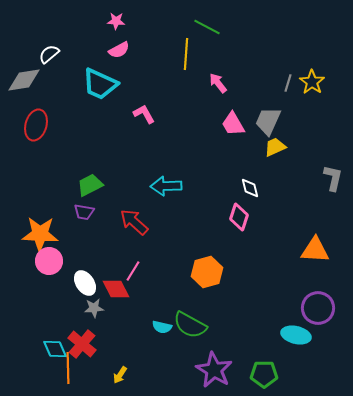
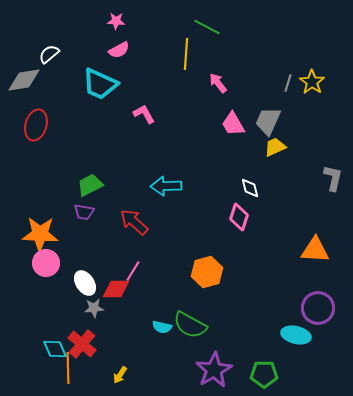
pink circle: moved 3 px left, 2 px down
red diamond: rotated 64 degrees counterclockwise
purple star: rotated 12 degrees clockwise
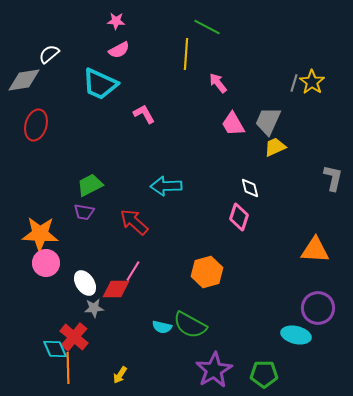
gray line: moved 6 px right
red cross: moved 8 px left, 7 px up
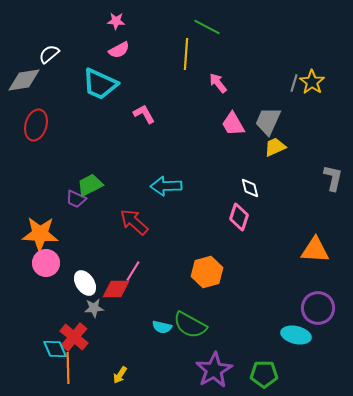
purple trapezoid: moved 8 px left, 13 px up; rotated 15 degrees clockwise
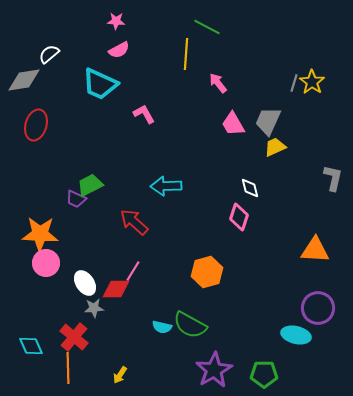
cyan diamond: moved 24 px left, 3 px up
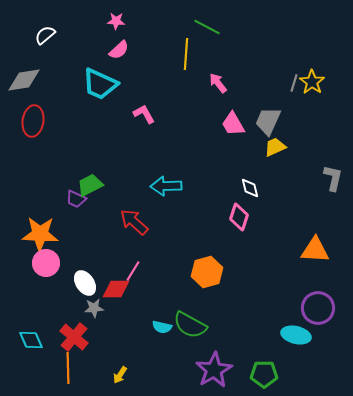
pink semicircle: rotated 15 degrees counterclockwise
white semicircle: moved 4 px left, 19 px up
red ellipse: moved 3 px left, 4 px up; rotated 8 degrees counterclockwise
cyan diamond: moved 6 px up
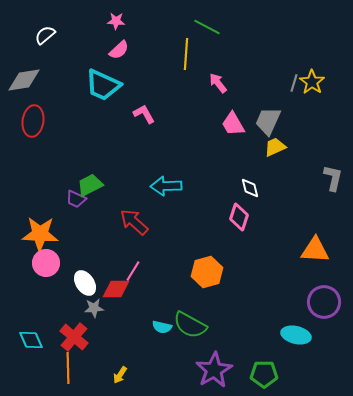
cyan trapezoid: moved 3 px right, 1 px down
purple circle: moved 6 px right, 6 px up
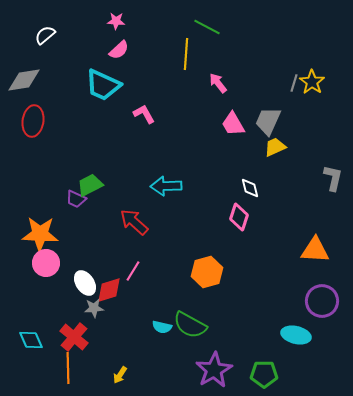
red diamond: moved 7 px left, 1 px down; rotated 16 degrees counterclockwise
purple circle: moved 2 px left, 1 px up
